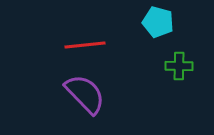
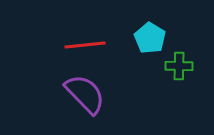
cyan pentagon: moved 8 px left, 16 px down; rotated 16 degrees clockwise
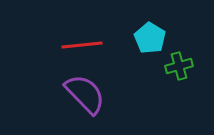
red line: moved 3 px left
green cross: rotated 16 degrees counterclockwise
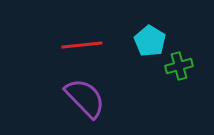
cyan pentagon: moved 3 px down
purple semicircle: moved 4 px down
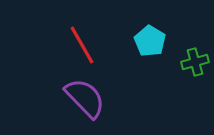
red line: rotated 66 degrees clockwise
green cross: moved 16 px right, 4 px up
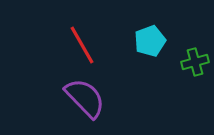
cyan pentagon: rotated 20 degrees clockwise
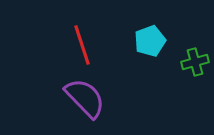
red line: rotated 12 degrees clockwise
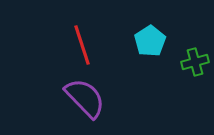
cyan pentagon: rotated 12 degrees counterclockwise
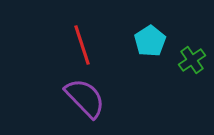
green cross: moved 3 px left, 2 px up; rotated 20 degrees counterclockwise
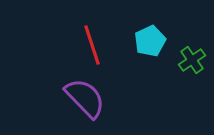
cyan pentagon: rotated 8 degrees clockwise
red line: moved 10 px right
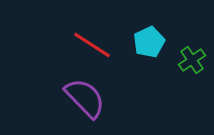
cyan pentagon: moved 1 px left, 1 px down
red line: rotated 39 degrees counterclockwise
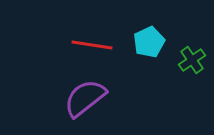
red line: rotated 24 degrees counterclockwise
purple semicircle: rotated 84 degrees counterclockwise
